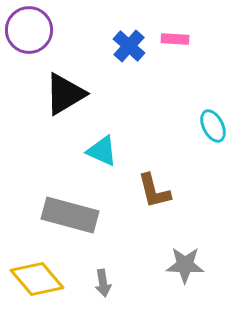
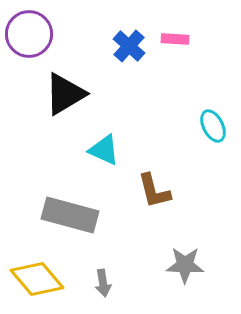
purple circle: moved 4 px down
cyan triangle: moved 2 px right, 1 px up
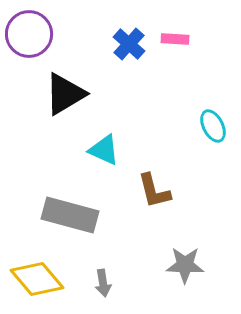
blue cross: moved 2 px up
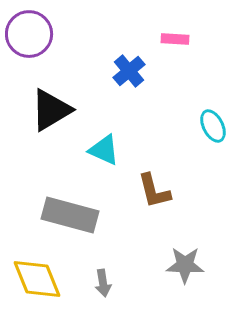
blue cross: moved 27 px down; rotated 8 degrees clockwise
black triangle: moved 14 px left, 16 px down
yellow diamond: rotated 18 degrees clockwise
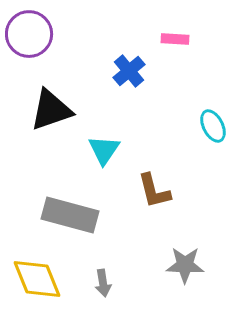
black triangle: rotated 12 degrees clockwise
cyan triangle: rotated 40 degrees clockwise
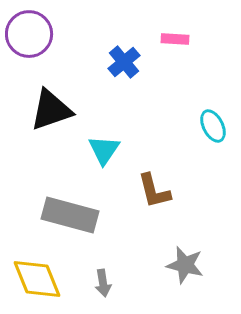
blue cross: moved 5 px left, 9 px up
gray star: rotated 12 degrees clockwise
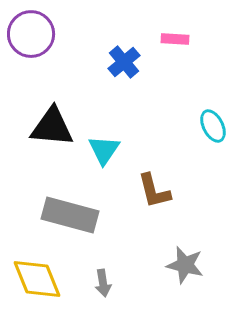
purple circle: moved 2 px right
black triangle: moved 1 px right, 17 px down; rotated 24 degrees clockwise
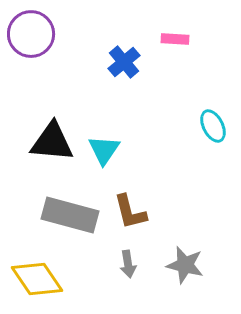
black triangle: moved 15 px down
brown L-shape: moved 24 px left, 21 px down
yellow diamond: rotated 12 degrees counterclockwise
gray arrow: moved 25 px right, 19 px up
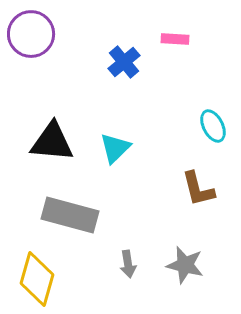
cyan triangle: moved 11 px right, 2 px up; rotated 12 degrees clockwise
brown L-shape: moved 68 px right, 23 px up
yellow diamond: rotated 50 degrees clockwise
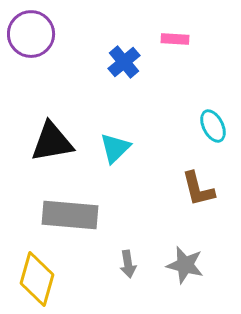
black triangle: rotated 15 degrees counterclockwise
gray rectangle: rotated 10 degrees counterclockwise
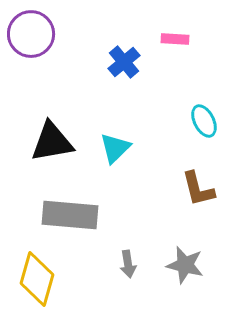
cyan ellipse: moved 9 px left, 5 px up
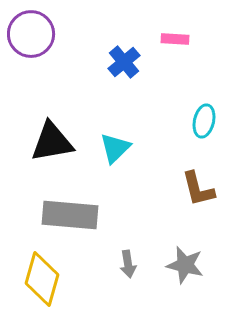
cyan ellipse: rotated 40 degrees clockwise
yellow diamond: moved 5 px right
